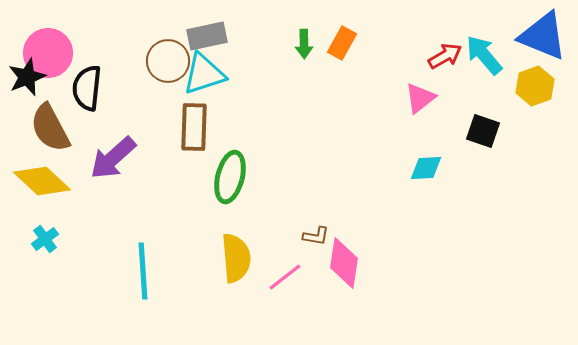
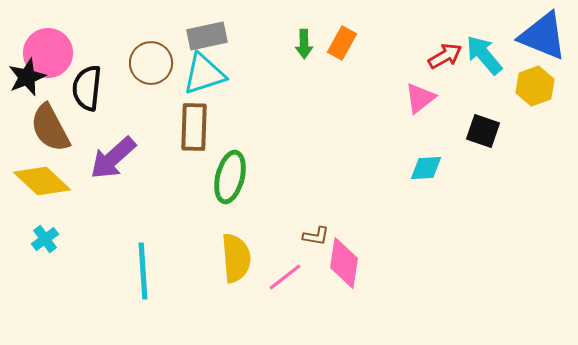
brown circle: moved 17 px left, 2 px down
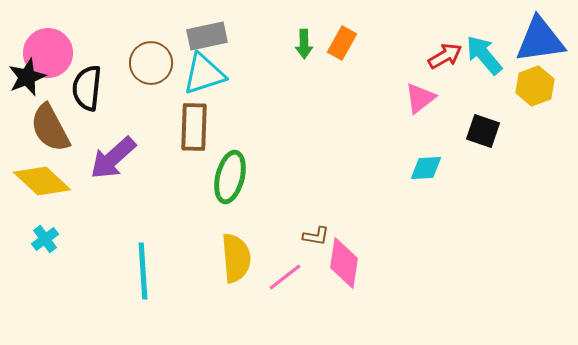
blue triangle: moved 3 px left, 4 px down; rotated 30 degrees counterclockwise
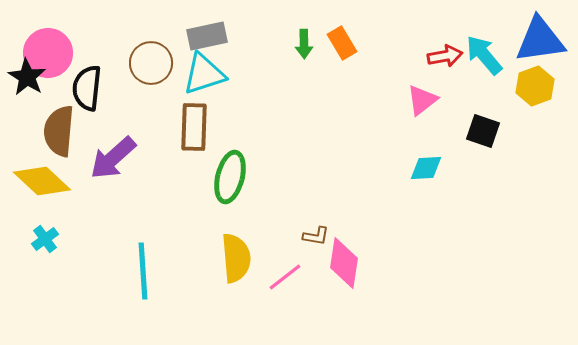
orange rectangle: rotated 60 degrees counterclockwise
red arrow: rotated 20 degrees clockwise
black star: rotated 18 degrees counterclockwise
pink triangle: moved 2 px right, 2 px down
brown semicircle: moved 9 px right, 3 px down; rotated 33 degrees clockwise
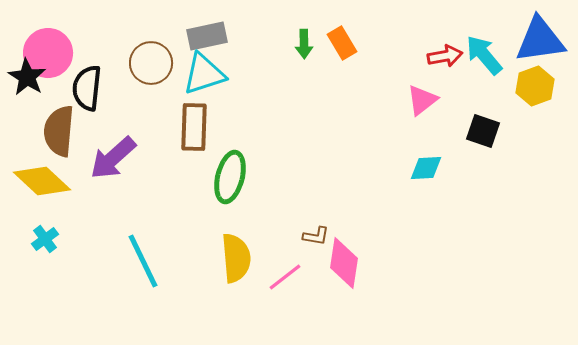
cyan line: moved 10 px up; rotated 22 degrees counterclockwise
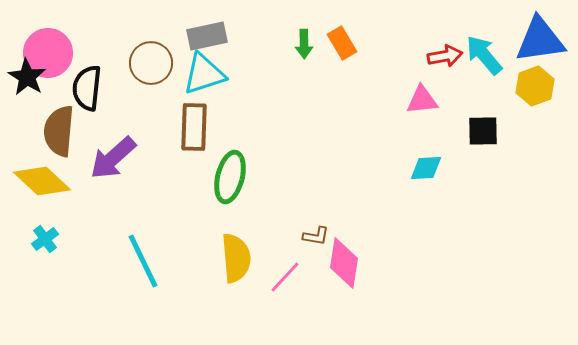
pink triangle: rotated 32 degrees clockwise
black square: rotated 20 degrees counterclockwise
pink line: rotated 9 degrees counterclockwise
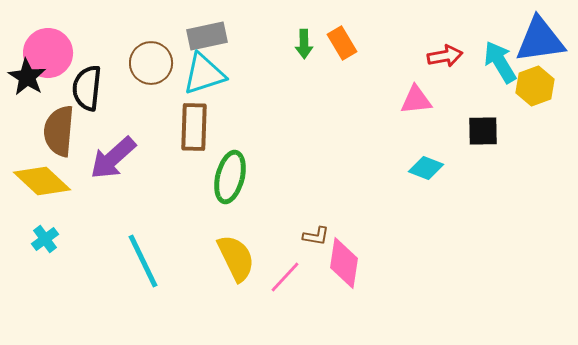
cyan arrow: moved 16 px right, 7 px down; rotated 9 degrees clockwise
pink triangle: moved 6 px left
cyan diamond: rotated 24 degrees clockwise
yellow semicircle: rotated 21 degrees counterclockwise
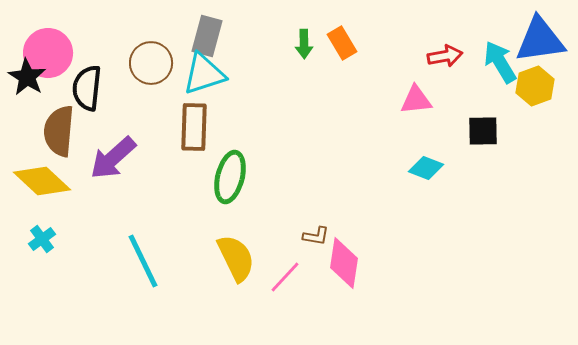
gray rectangle: rotated 63 degrees counterclockwise
cyan cross: moved 3 px left
